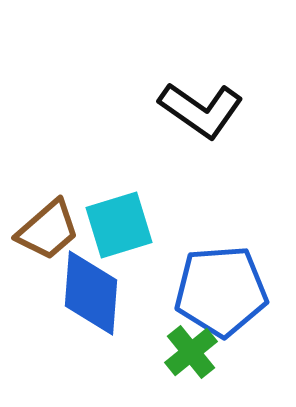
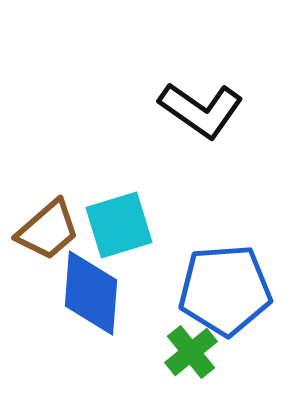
blue pentagon: moved 4 px right, 1 px up
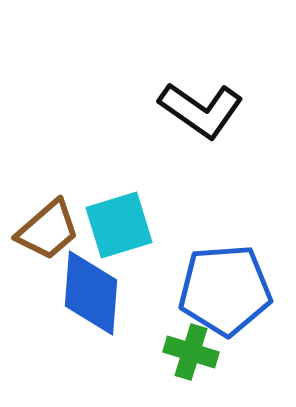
green cross: rotated 34 degrees counterclockwise
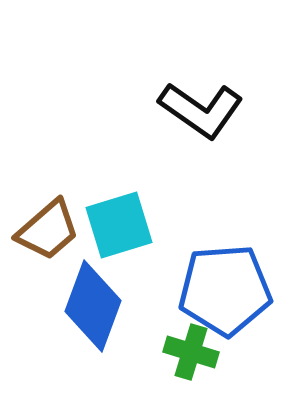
blue diamond: moved 2 px right, 13 px down; rotated 16 degrees clockwise
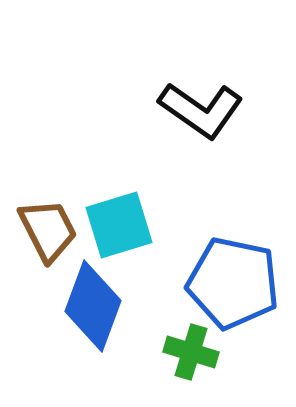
brown trapezoid: rotated 76 degrees counterclockwise
blue pentagon: moved 8 px right, 7 px up; rotated 16 degrees clockwise
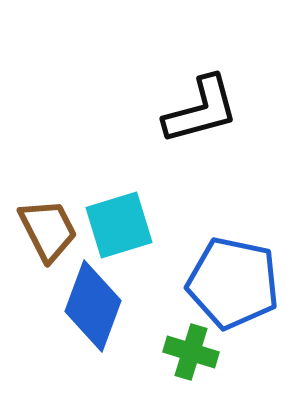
black L-shape: rotated 50 degrees counterclockwise
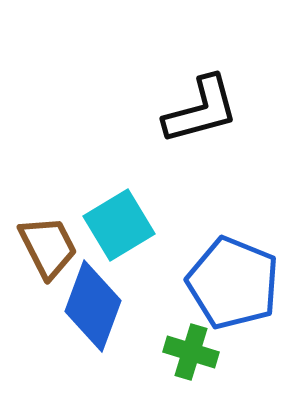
cyan square: rotated 14 degrees counterclockwise
brown trapezoid: moved 17 px down
blue pentagon: rotated 10 degrees clockwise
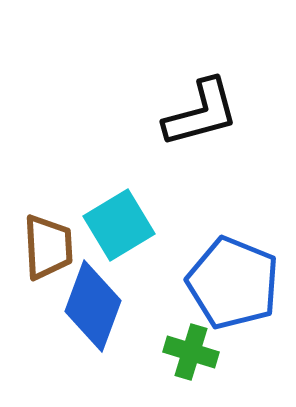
black L-shape: moved 3 px down
brown trapezoid: rotated 24 degrees clockwise
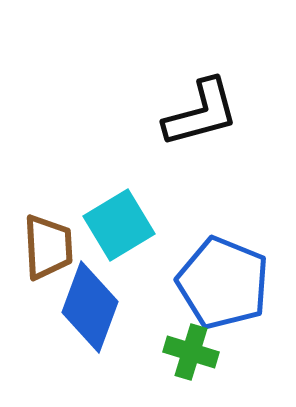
blue pentagon: moved 10 px left
blue diamond: moved 3 px left, 1 px down
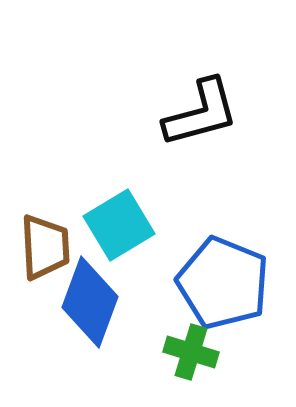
brown trapezoid: moved 3 px left
blue diamond: moved 5 px up
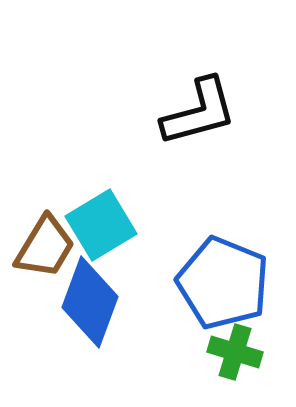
black L-shape: moved 2 px left, 1 px up
cyan square: moved 18 px left
brown trapezoid: rotated 34 degrees clockwise
green cross: moved 44 px right
